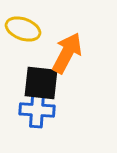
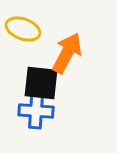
blue cross: moved 1 px left, 1 px down
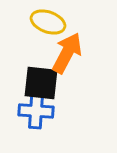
yellow ellipse: moved 25 px right, 7 px up
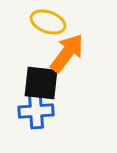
orange arrow: rotated 9 degrees clockwise
blue cross: rotated 8 degrees counterclockwise
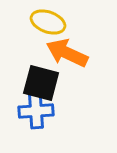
orange arrow: rotated 102 degrees counterclockwise
black square: rotated 9 degrees clockwise
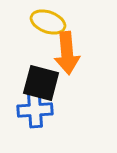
orange arrow: rotated 120 degrees counterclockwise
blue cross: moved 1 px left, 1 px up
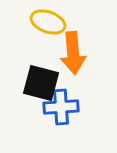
orange arrow: moved 6 px right
blue cross: moved 26 px right, 3 px up
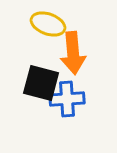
yellow ellipse: moved 2 px down
blue cross: moved 6 px right, 8 px up
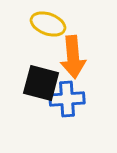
orange arrow: moved 4 px down
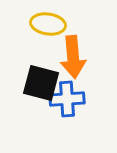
yellow ellipse: rotated 12 degrees counterclockwise
